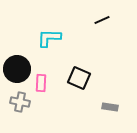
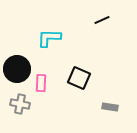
gray cross: moved 2 px down
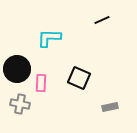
gray rectangle: rotated 21 degrees counterclockwise
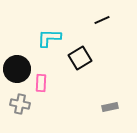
black square: moved 1 px right, 20 px up; rotated 35 degrees clockwise
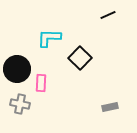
black line: moved 6 px right, 5 px up
black square: rotated 15 degrees counterclockwise
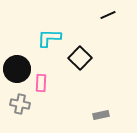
gray rectangle: moved 9 px left, 8 px down
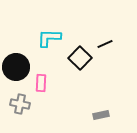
black line: moved 3 px left, 29 px down
black circle: moved 1 px left, 2 px up
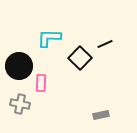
black circle: moved 3 px right, 1 px up
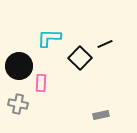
gray cross: moved 2 px left
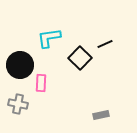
cyan L-shape: rotated 10 degrees counterclockwise
black circle: moved 1 px right, 1 px up
